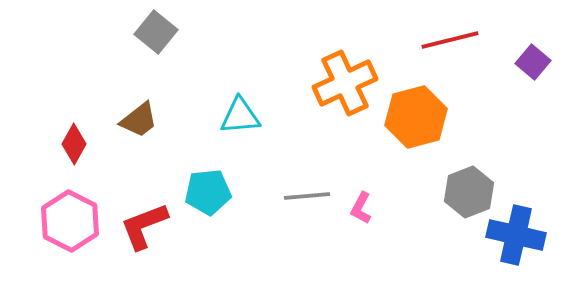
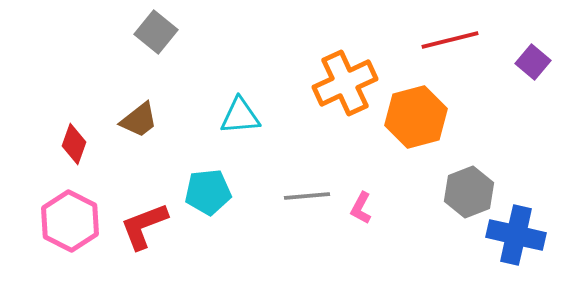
red diamond: rotated 9 degrees counterclockwise
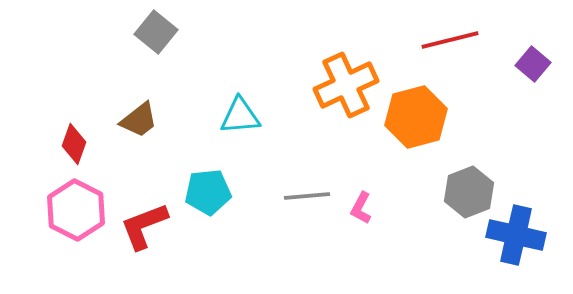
purple square: moved 2 px down
orange cross: moved 1 px right, 2 px down
pink hexagon: moved 6 px right, 11 px up
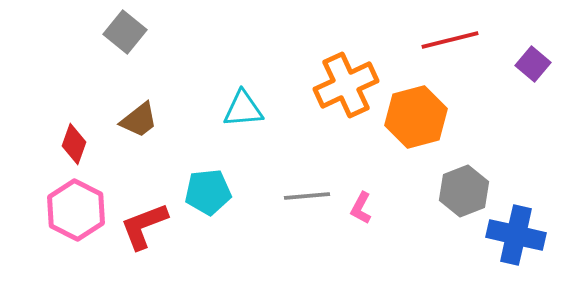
gray square: moved 31 px left
cyan triangle: moved 3 px right, 7 px up
gray hexagon: moved 5 px left, 1 px up
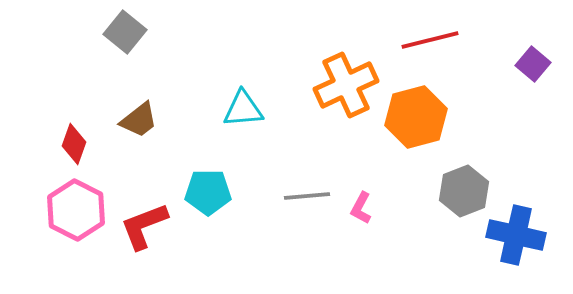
red line: moved 20 px left
cyan pentagon: rotated 6 degrees clockwise
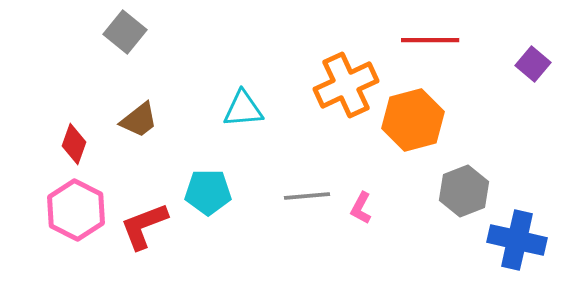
red line: rotated 14 degrees clockwise
orange hexagon: moved 3 px left, 3 px down
blue cross: moved 1 px right, 5 px down
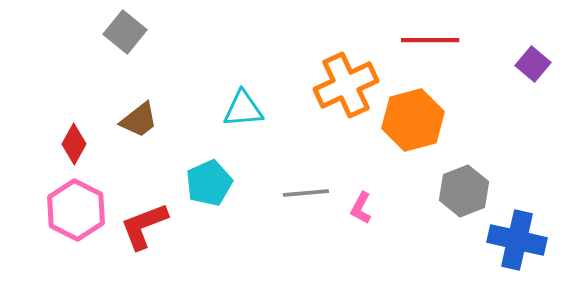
red diamond: rotated 9 degrees clockwise
cyan pentagon: moved 1 px right, 9 px up; rotated 24 degrees counterclockwise
gray line: moved 1 px left, 3 px up
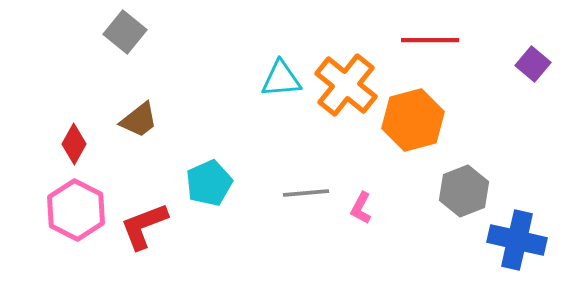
orange cross: rotated 26 degrees counterclockwise
cyan triangle: moved 38 px right, 30 px up
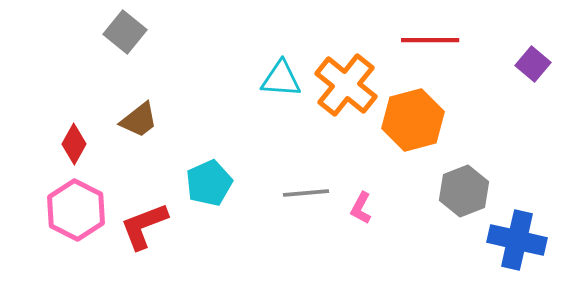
cyan triangle: rotated 9 degrees clockwise
